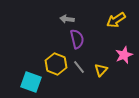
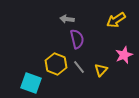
cyan square: moved 1 px down
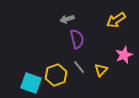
gray arrow: rotated 24 degrees counterclockwise
yellow hexagon: moved 11 px down; rotated 20 degrees clockwise
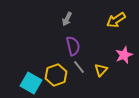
gray arrow: rotated 48 degrees counterclockwise
purple semicircle: moved 4 px left, 7 px down
cyan square: rotated 10 degrees clockwise
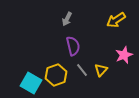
gray line: moved 3 px right, 3 px down
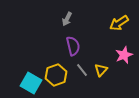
yellow arrow: moved 3 px right, 3 px down
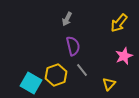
yellow arrow: rotated 18 degrees counterclockwise
pink star: moved 1 px down
yellow triangle: moved 8 px right, 14 px down
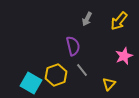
gray arrow: moved 20 px right
yellow arrow: moved 2 px up
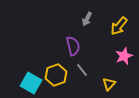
yellow arrow: moved 5 px down
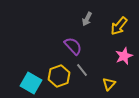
purple semicircle: rotated 30 degrees counterclockwise
yellow hexagon: moved 3 px right, 1 px down
